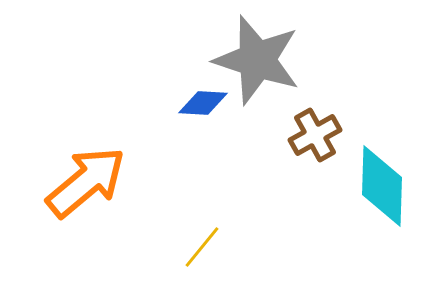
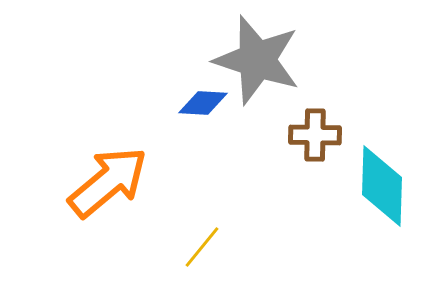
brown cross: rotated 30 degrees clockwise
orange arrow: moved 22 px right
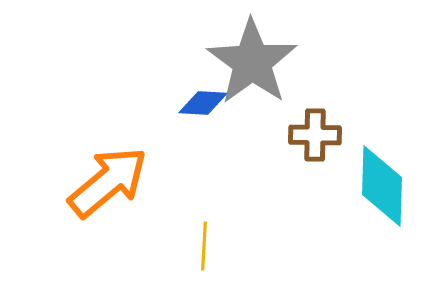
gray star: moved 5 px left, 2 px down; rotated 18 degrees clockwise
yellow line: moved 2 px right, 1 px up; rotated 36 degrees counterclockwise
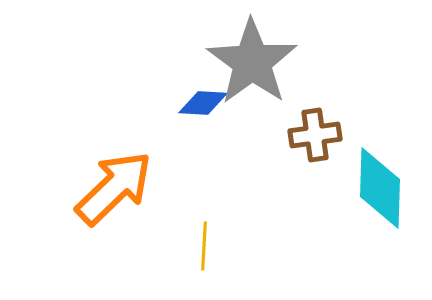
brown cross: rotated 9 degrees counterclockwise
orange arrow: moved 6 px right, 6 px down; rotated 4 degrees counterclockwise
cyan diamond: moved 2 px left, 2 px down
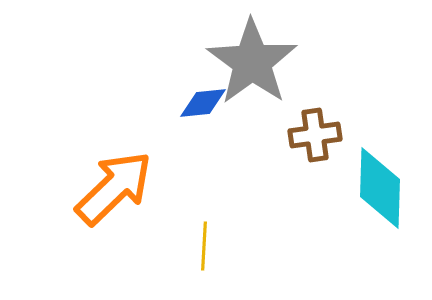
blue diamond: rotated 9 degrees counterclockwise
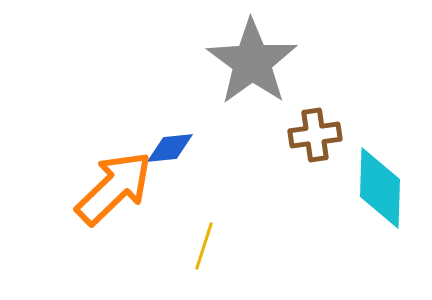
blue diamond: moved 33 px left, 45 px down
yellow line: rotated 15 degrees clockwise
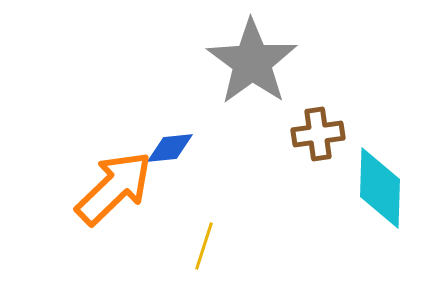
brown cross: moved 3 px right, 1 px up
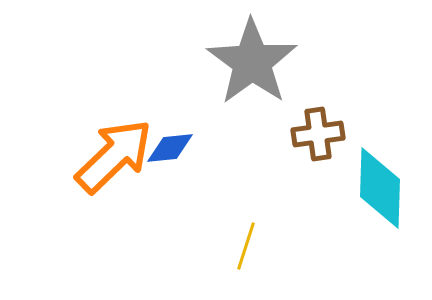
orange arrow: moved 32 px up
yellow line: moved 42 px right
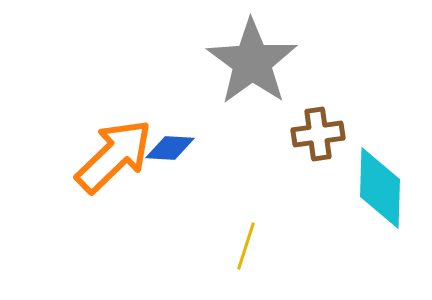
blue diamond: rotated 9 degrees clockwise
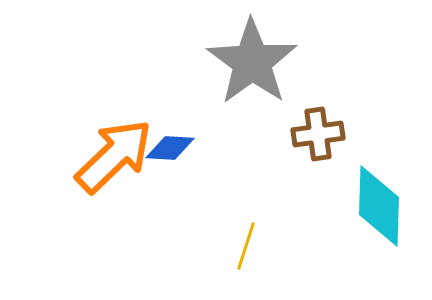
cyan diamond: moved 1 px left, 18 px down
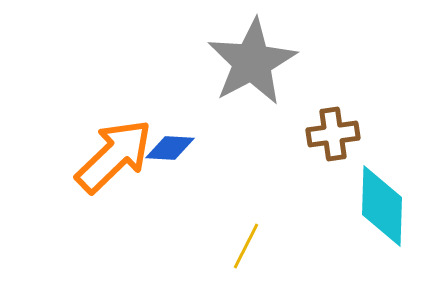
gray star: rotated 8 degrees clockwise
brown cross: moved 15 px right
cyan diamond: moved 3 px right
yellow line: rotated 9 degrees clockwise
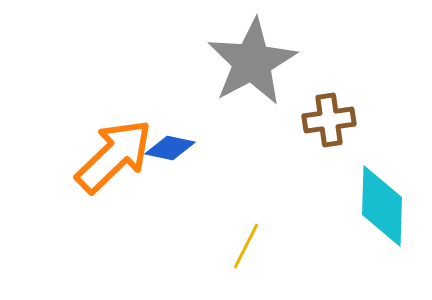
brown cross: moved 4 px left, 14 px up
blue diamond: rotated 9 degrees clockwise
